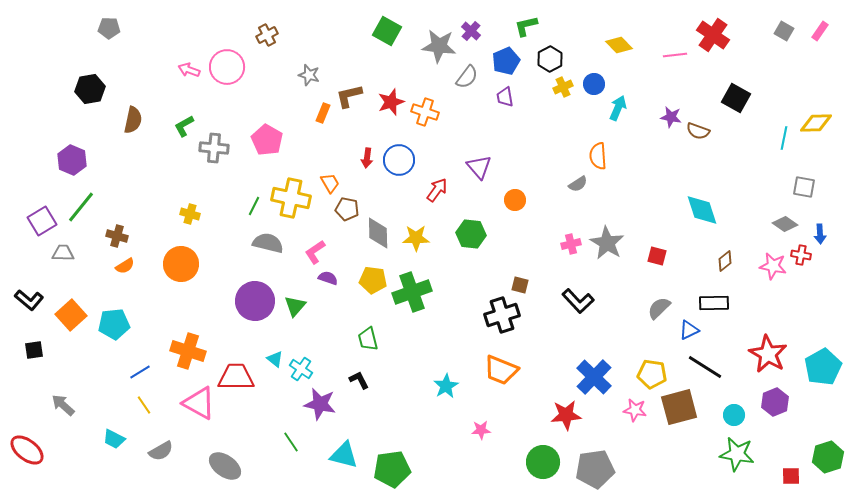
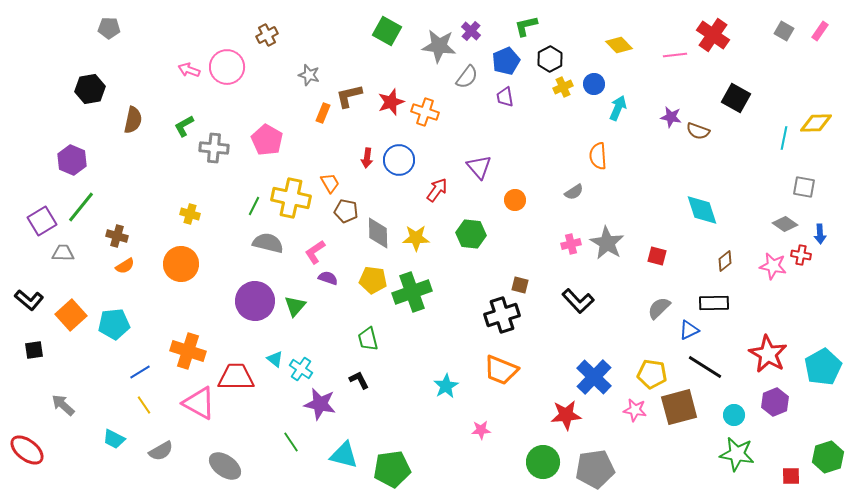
gray semicircle at (578, 184): moved 4 px left, 8 px down
brown pentagon at (347, 209): moved 1 px left, 2 px down
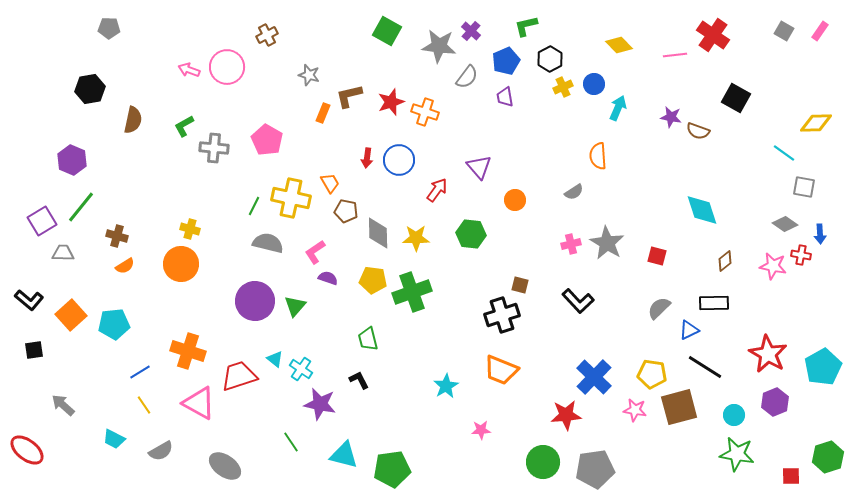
cyan line at (784, 138): moved 15 px down; rotated 65 degrees counterclockwise
yellow cross at (190, 214): moved 15 px down
red trapezoid at (236, 377): moved 3 px right, 1 px up; rotated 18 degrees counterclockwise
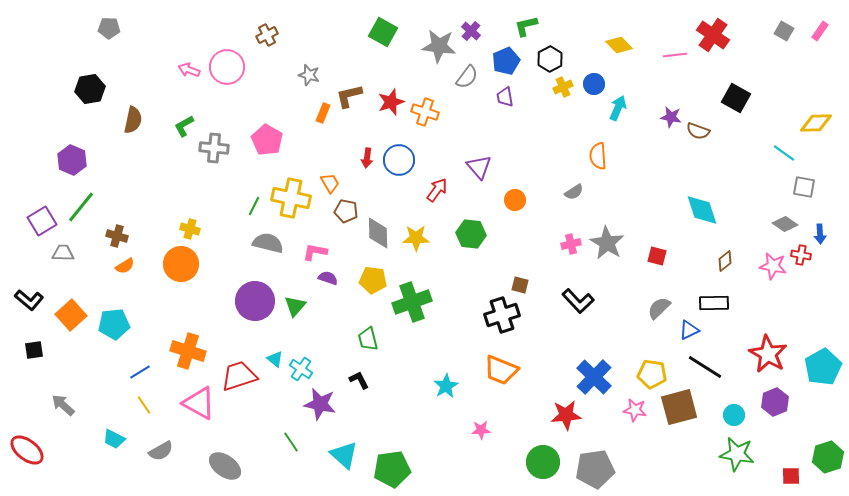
green square at (387, 31): moved 4 px left, 1 px down
pink L-shape at (315, 252): rotated 45 degrees clockwise
green cross at (412, 292): moved 10 px down
cyan triangle at (344, 455): rotated 28 degrees clockwise
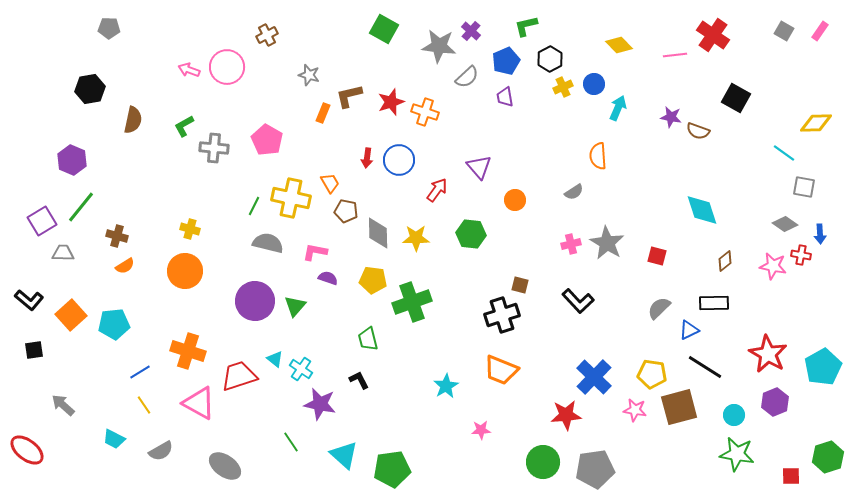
green square at (383, 32): moved 1 px right, 3 px up
gray semicircle at (467, 77): rotated 10 degrees clockwise
orange circle at (181, 264): moved 4 px right, 7 px down
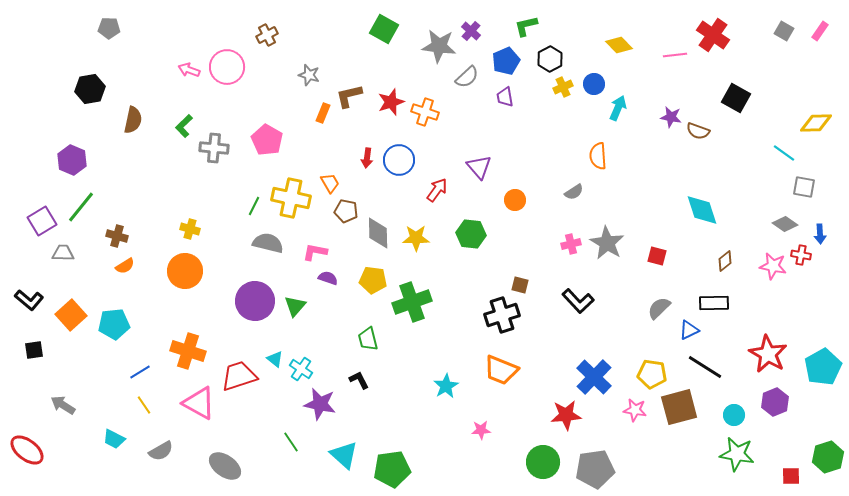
green L-shape at (184, 126): rotated 15 degrees counterclockwise
gray arrow at (63, 405): rotated 10 degrees counterclockwise
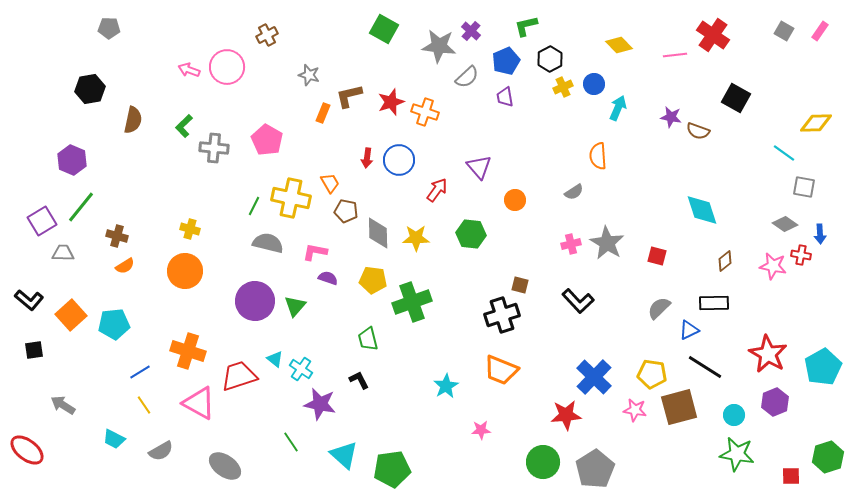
gray pentagon at (595, 469): rotated 24 degrees counterclockwise
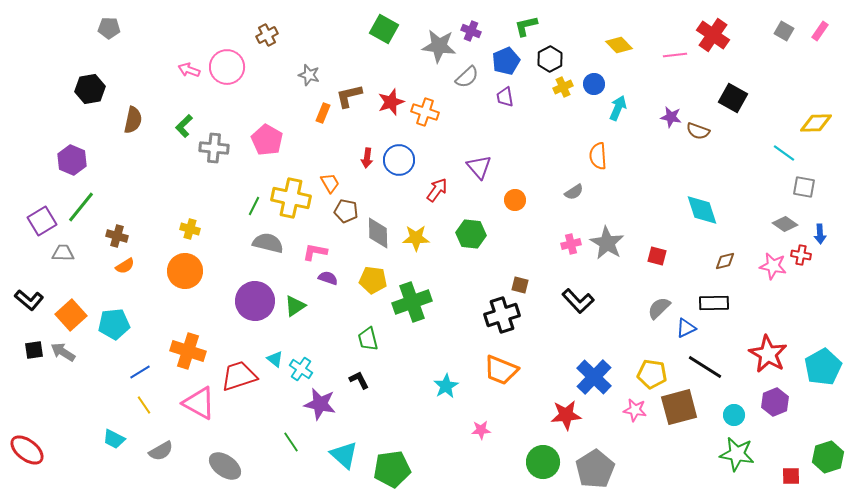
purple cross at (471, 31): rotated 18 degrees counterclockwise
black square at (736, 98): moved 3 px left
brown diamond at (725, 261): rotated 25 degrees clockwise
green triangle at (295, 306): rotated 15 degrees clockwise
blue triangle at (689, 330): moved 3 px left, 2 px up
gray arrow at (63, 405): moved 53 px up
